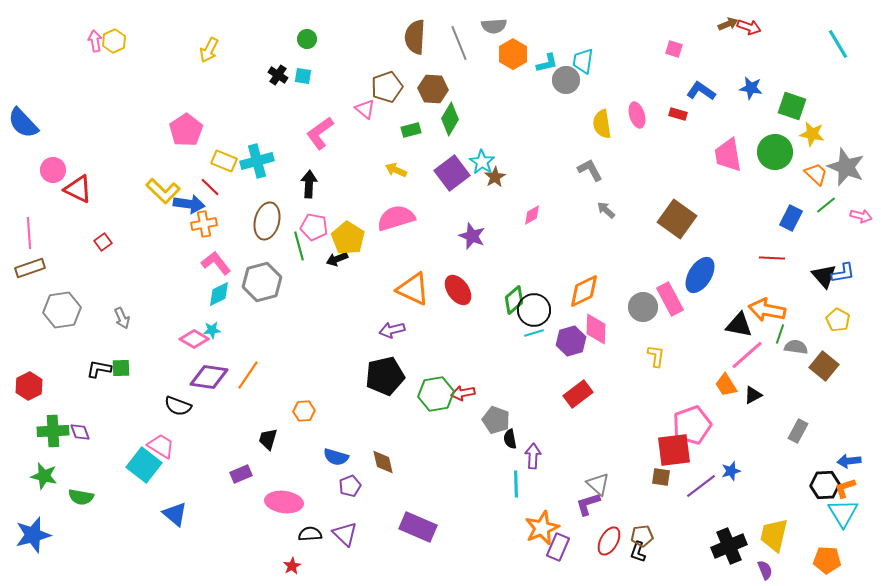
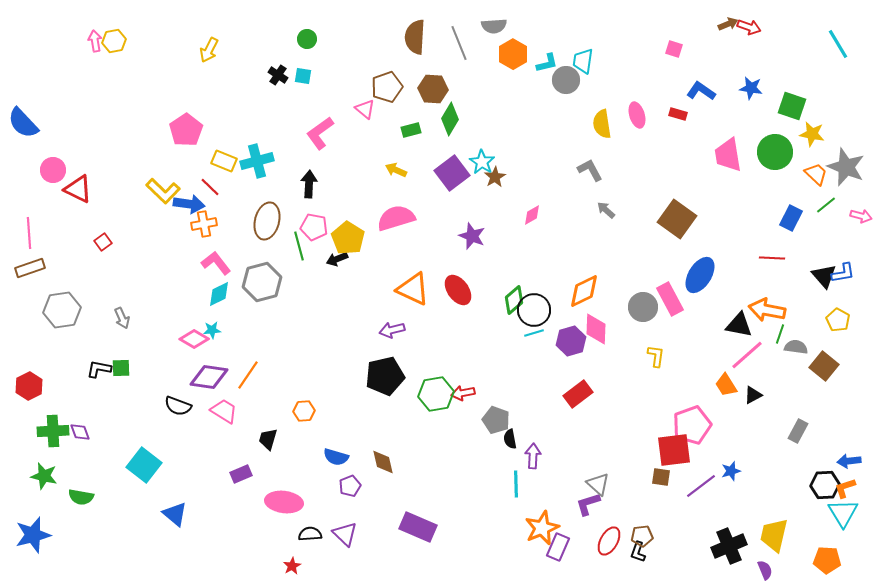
yellow hexagon at (114, 41): rotated 15 degrees clockwise
pink trapezoid at (161, 446): moved 63 px right, 35 px up
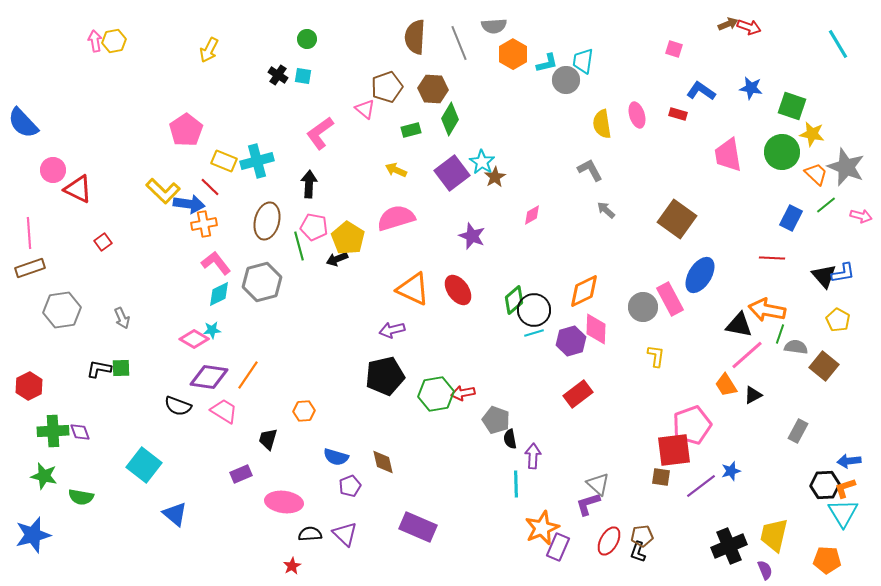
green circle at (775, 152): moved 7 px right
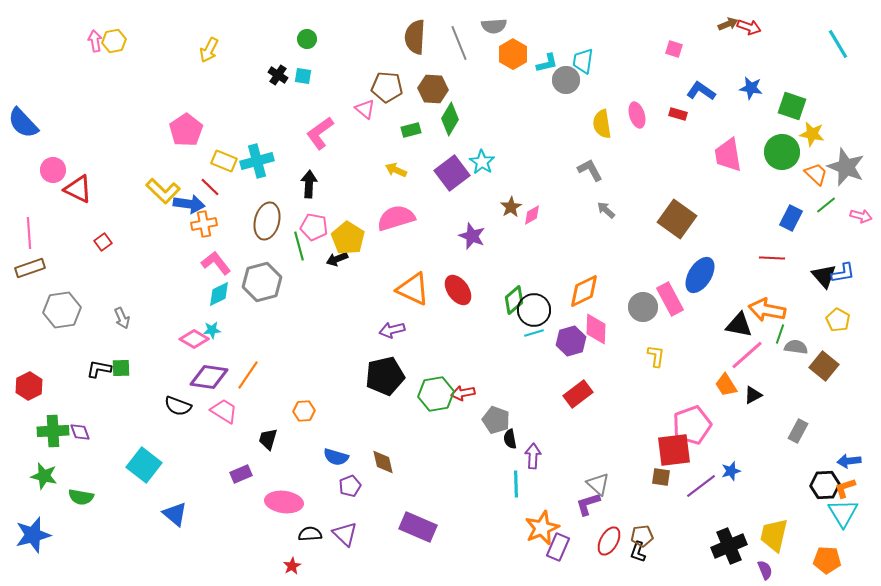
brown pentagon at (387, 87): rotated 24 degrees clockwise
brown star at (495, 177): moved 16 px right, 30 px down
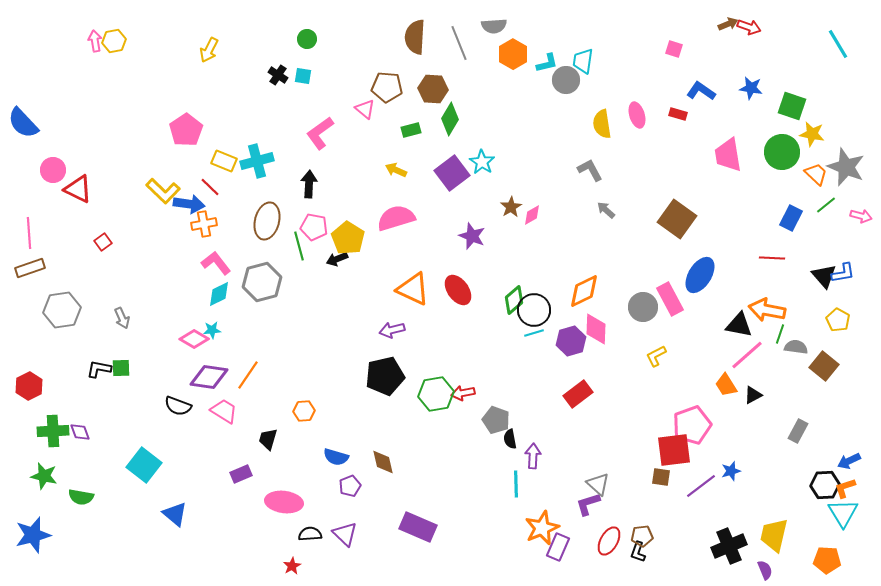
yellow L-shape at (656, 356): rotated 125 degrees counterclockwise
blue arrow at (849, 461): rotated 20 degrees counterclockwise
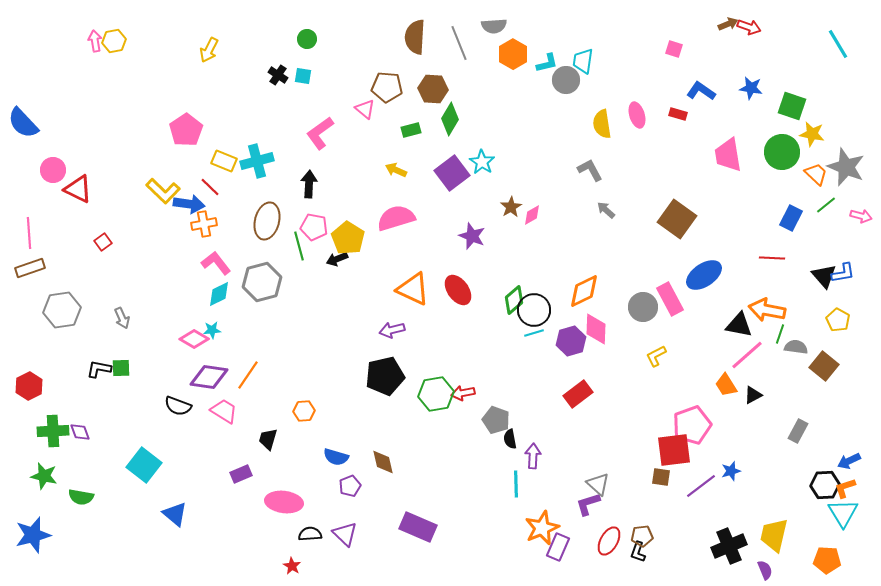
blue ellipse at (700, 275): moved 4 px right; rotated 24 degrees clockwise
red star at (292, 566): rotated 12 degrees counterclockwise
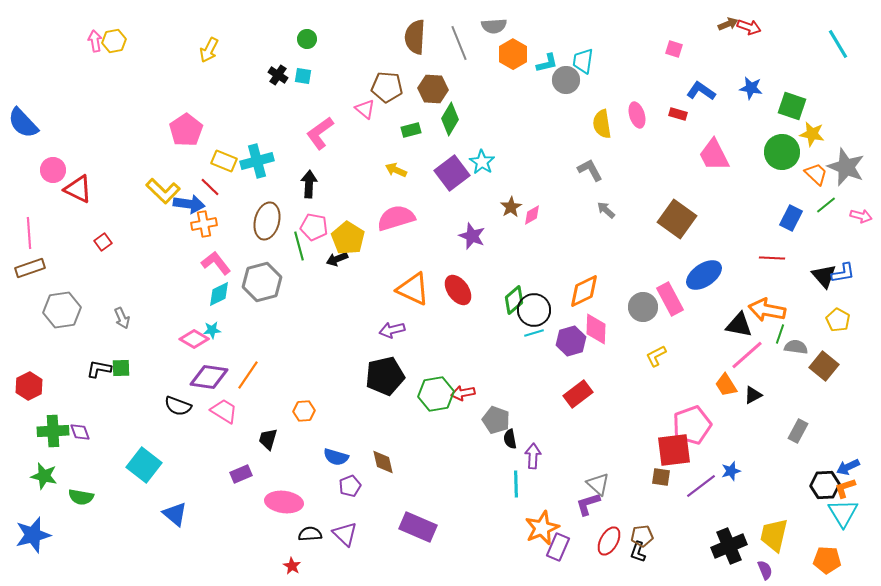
pink trapezoid at (728, 155): moved 14 px left; rotated 18 degrees counterclockwise
blue arrow at (849, 461): moved 1 px left, 6 px down
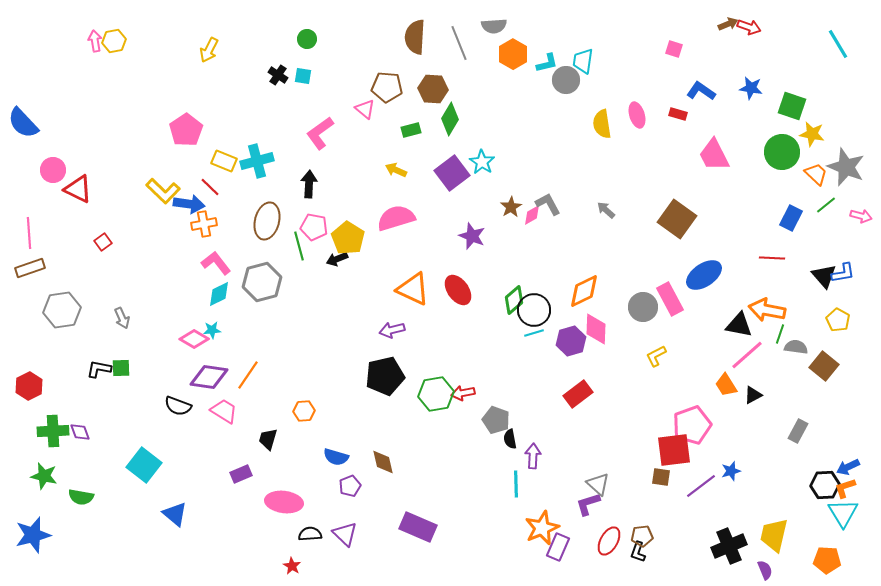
gray L-shape at (590, 170): moved 42 px left, 34 px down
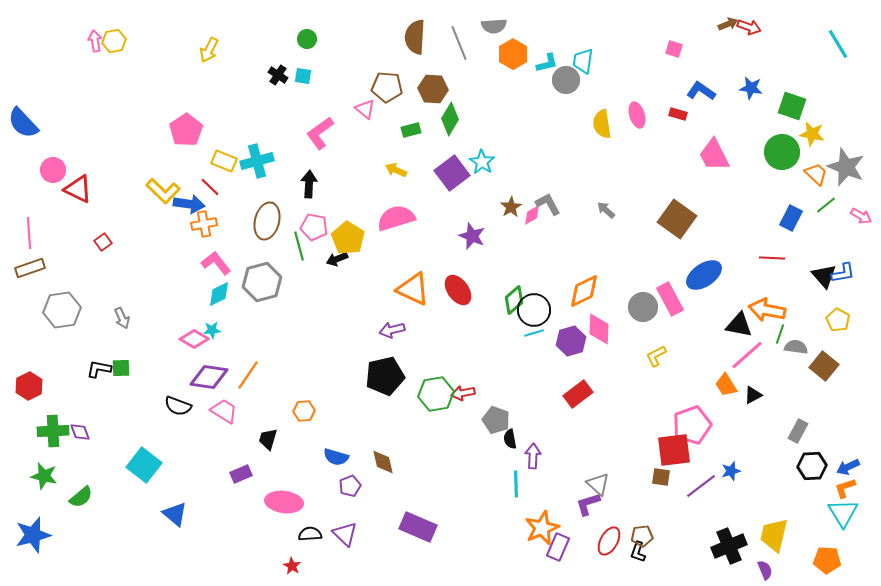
pink arrow at (861, 216): rotated 15 degrees clockwise
pink diamond at (596, 329): moved 3 px right
black hexagon at (825, 485): moved 13 px left, 19 px up
green semicircle at (81, 497): rotated 50 degrees counterclockwise
